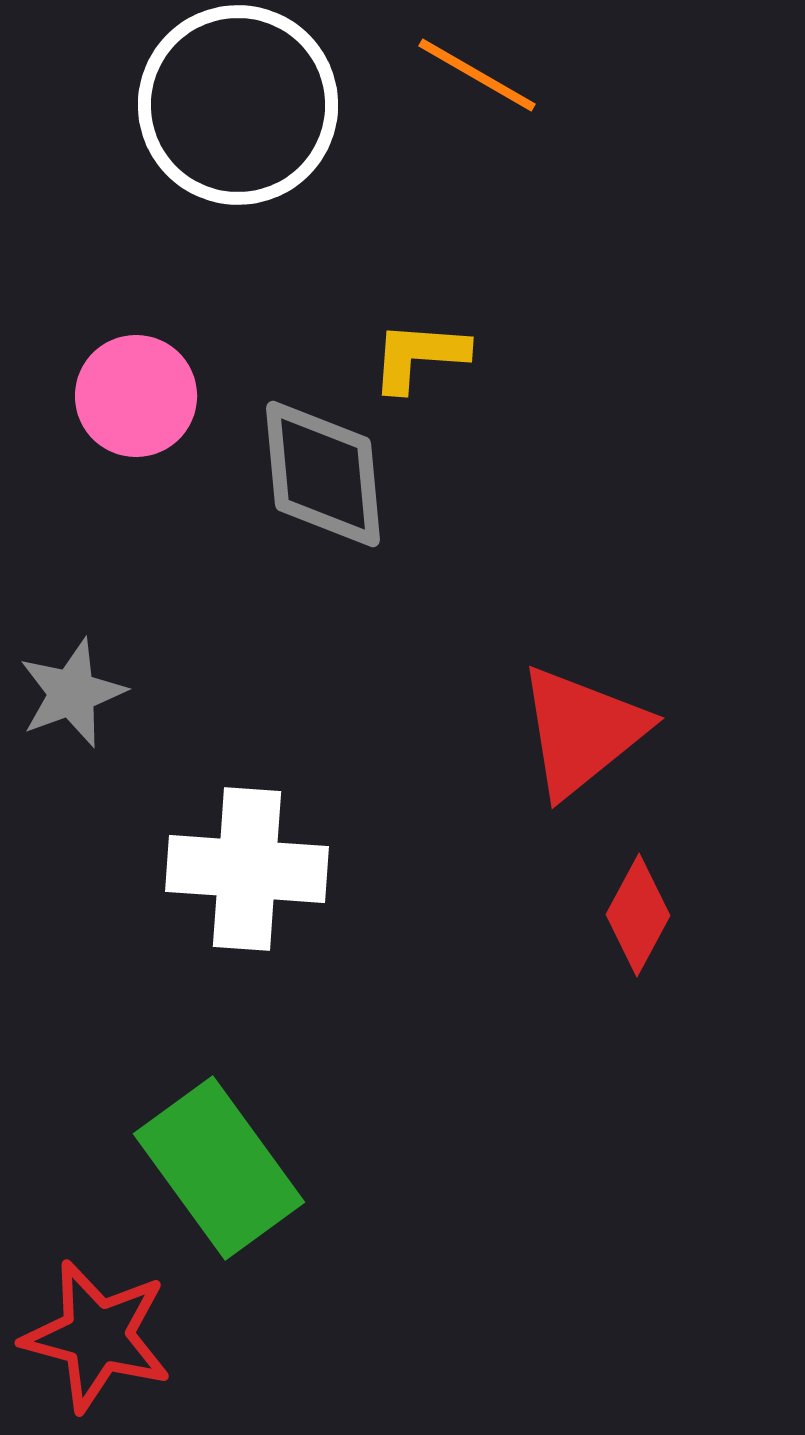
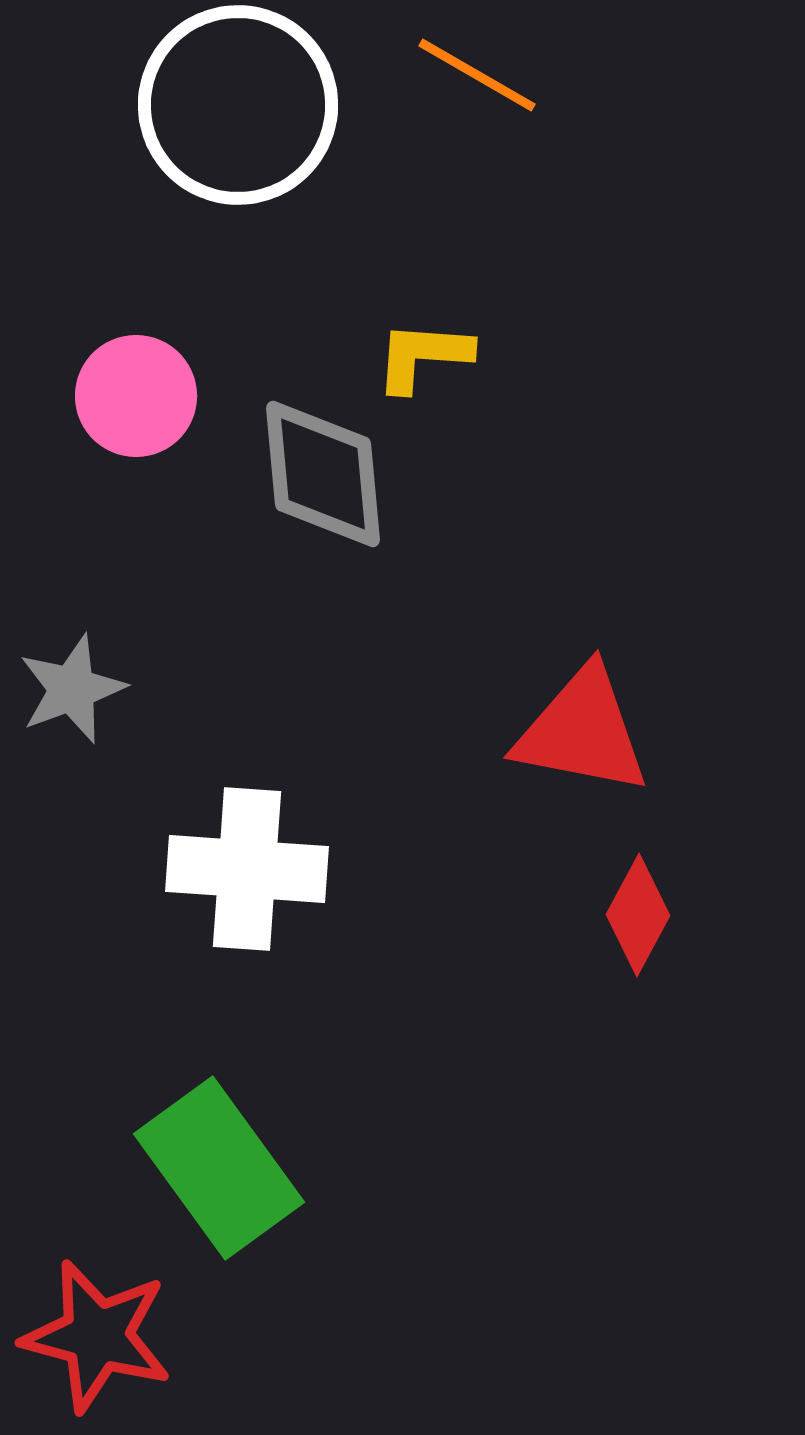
yellow L-shape: moved 4 px right
gray star: moved 4 px up
red triangle: rotated 50 degrees clockwise
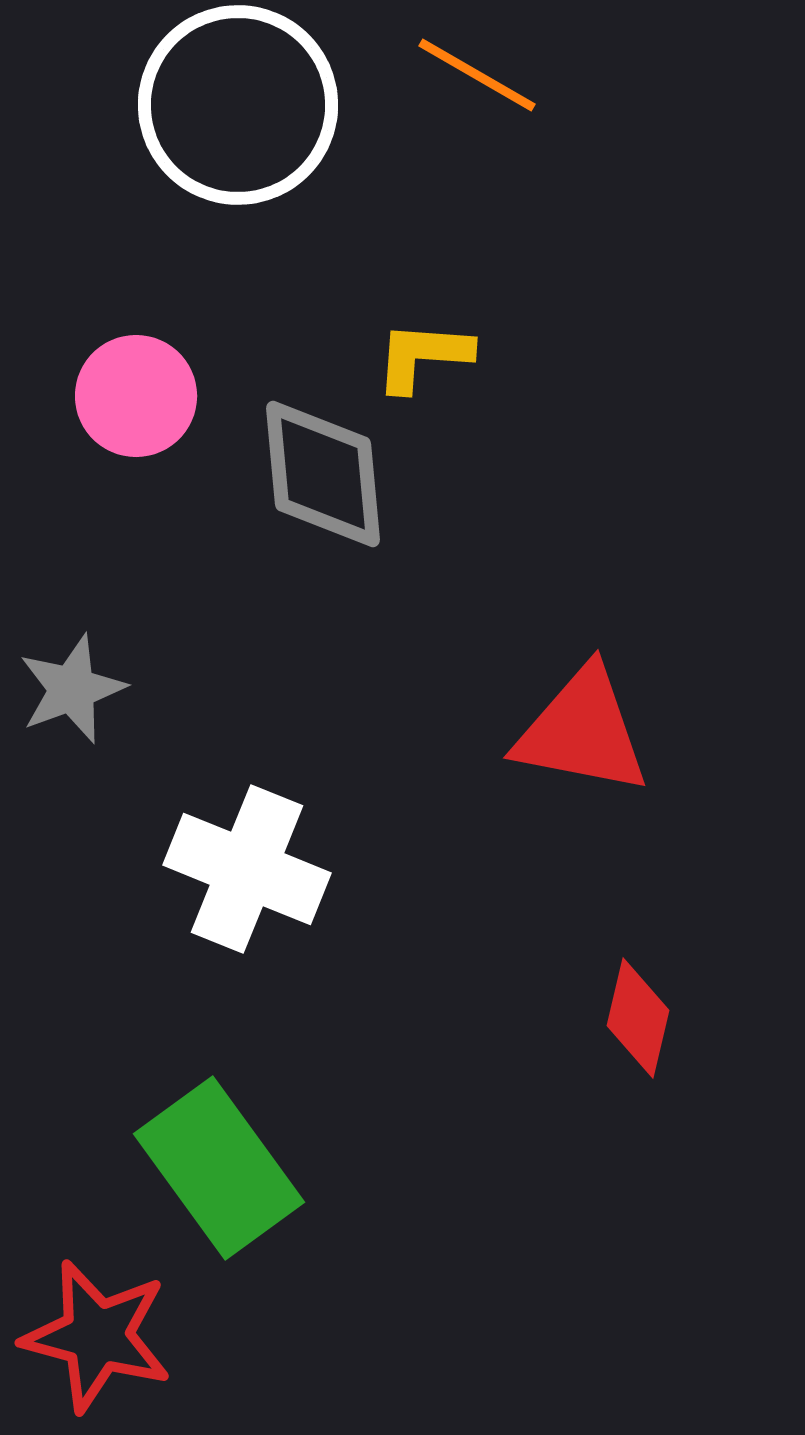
white cross: rotated 18 degrees clockwise
red diamond: moved 103 px down; rotated 15 degrees counterclockwise
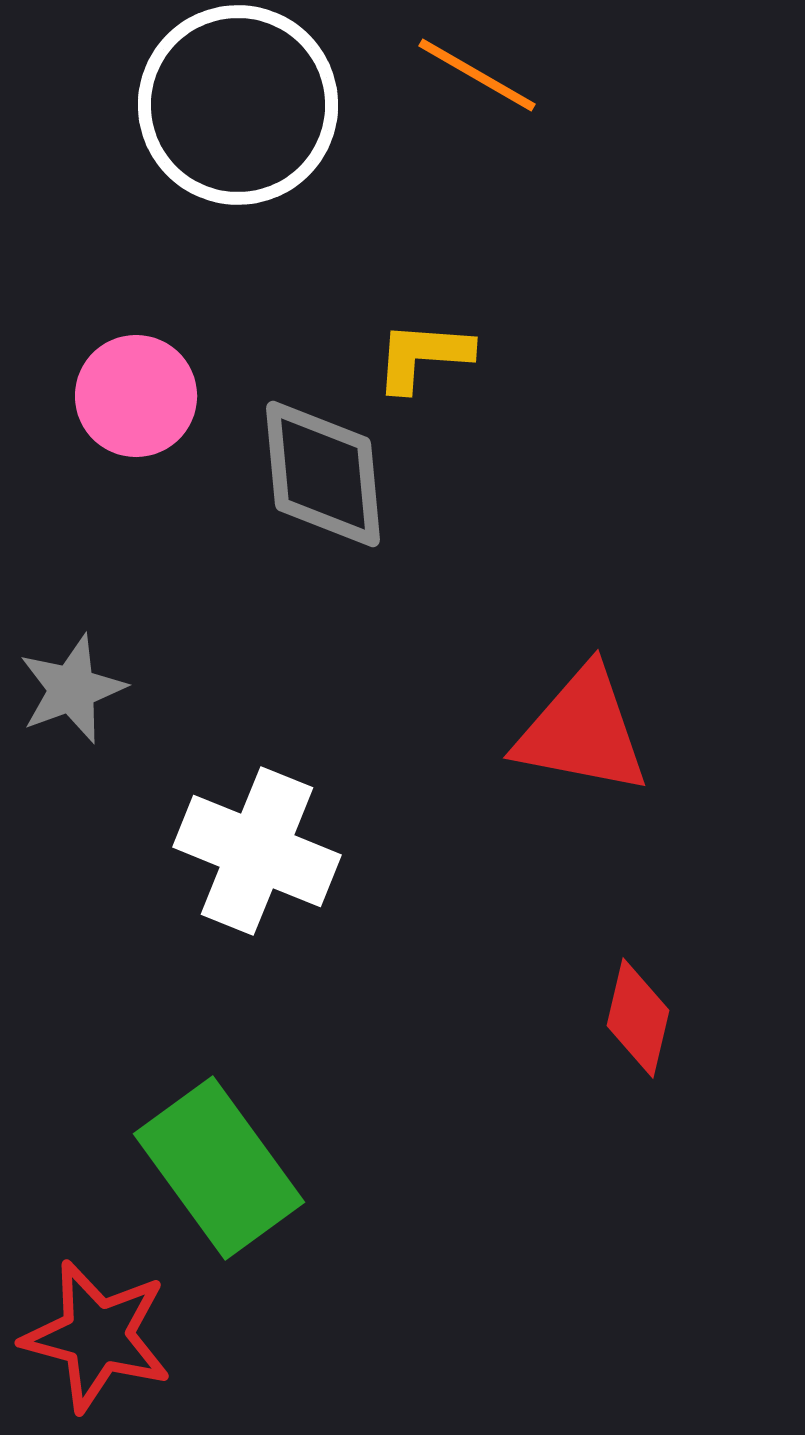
white cross: moved 10 px right, 18 px up
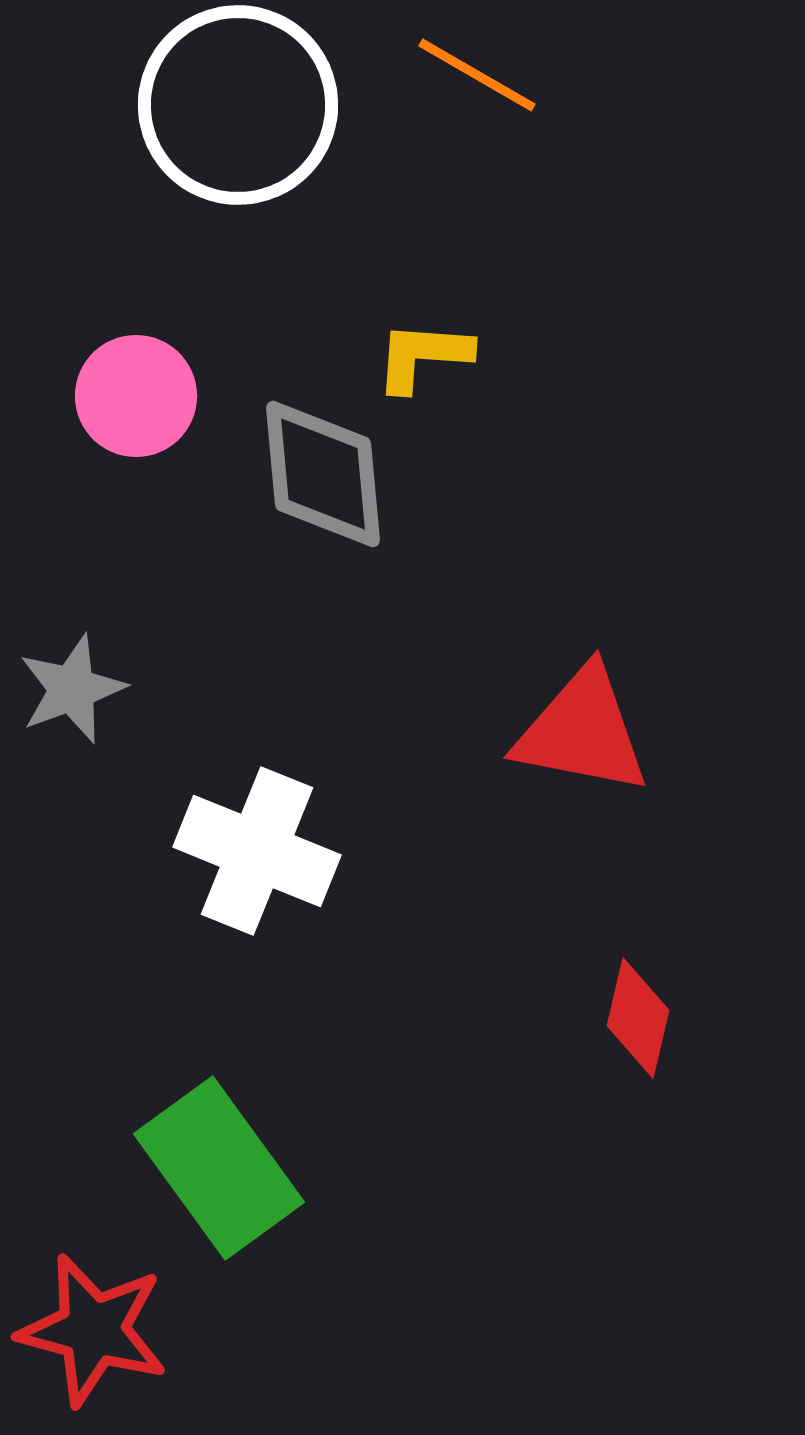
red star: moved 4 px left, 6 px up
